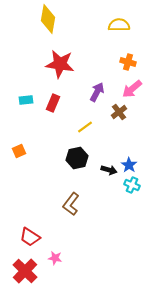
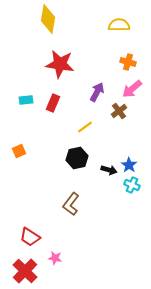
brown cross: moved 1 px up
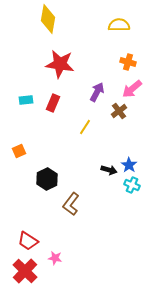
yellow line: rotated 21 degrees counterclockwise
black hexagon: moved 30 px left, 21 px down; rotated 15 degrees counterclockwise
red trapezoid: moved 2 px left, 4 px down
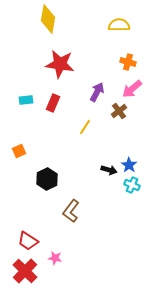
brown L-shape: moved 7 px down
